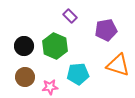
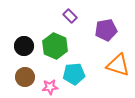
cyan pentagon: moved 4 px left
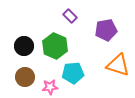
cyan pentagon: moved 1 px left, 1 px up
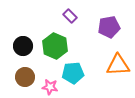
purple pentagon: moved 3 px right, 3 px up
black circle: moved 1 px left
orange triangle: rotated 20 degrees counterclockwise
pink star: rotated 14 degrees clockwise
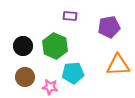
purple rectangle: rotated 40 degrees counterclockwise
